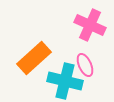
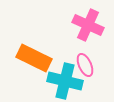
pink cross: moved 2 px left
orange rectangle: rotated 68 degrees clockwise
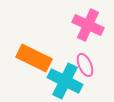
cyan cross: rotated 12 degrees clockwise
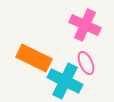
pink cross: moved 3 px left
pink ellipse: moved 1 px right, 2 px up
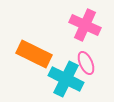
orange rectangle: moved 4 px up
cyan cross: moved 1 px right, 2 px up
